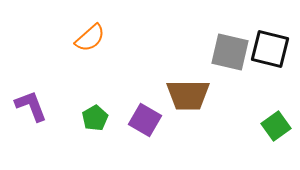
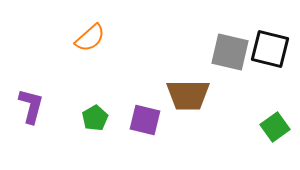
purple L-shape: rotated 36 degrees clockwise
purple square: rotated 16 degrees counterclockwise
green square: moved 1 px left, 1 px down
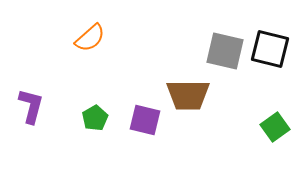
gray square: moved 5 px left, 1 px up
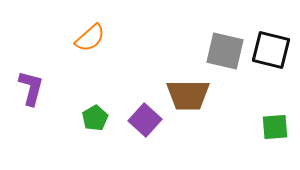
black square: moved 1 px right, 1 px down
purple L-shape: moved 18 px up
purple square: rotated 28 degrees clockwise
green square: rotated 32 degrees clockwise
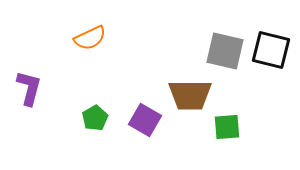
orange semicircle: rotated 16 degrees clockwise
purple L-shape: moved 2 px left
brown trapezoid: moved 2 px right
purple square: rotated 12 degrees counterclockwise
green square: moved 48 px left
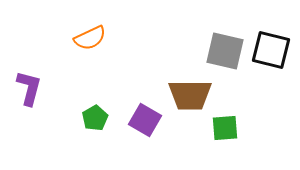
green square: moved 2 px left, 1 px down
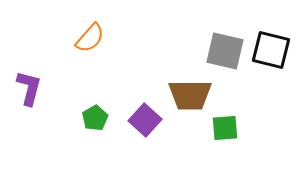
orange semicircle: rotated 24 degrees counterclockwise
purple square: rotated 12 degrees clockwise
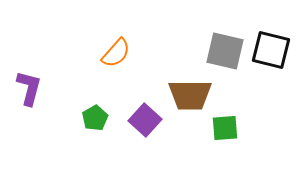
orange semicircle: moved 26 px right, 15 px down
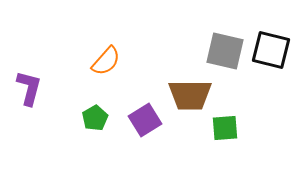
orange semicircle: moved 10 px left, 8 px down
purple square: rotated 16 degrees clockwise
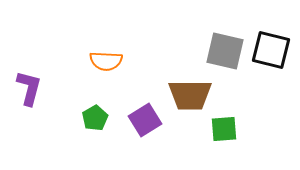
orange semicircle: rotated 52 degrees clockwise
green square: moved 1 px left, 1 px down
